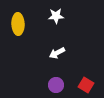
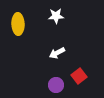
red square: moved 7 px left, 9 px up; rotated 21 degrees clockwise
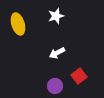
white star: rotated 14 degrees counterclockwise
yellow ellipse: rotated 15 degrees counterclockwise
purple circle: moved 1 px left, 1 px down
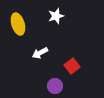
white arrow: moved 17 px left
red square: moved 7 px left, 10 px up
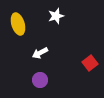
red square: moved 18 px right, 3 px up
purple circle: moved 15 px left, 6 px up
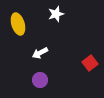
white star: moved 2 px up
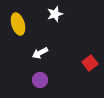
white star: moved 1 px left
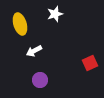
yellow ellipse: moved 2 px right
white arrow: moved 6 px left, 2 px up
red square: rotated 14 degrees clockwise
